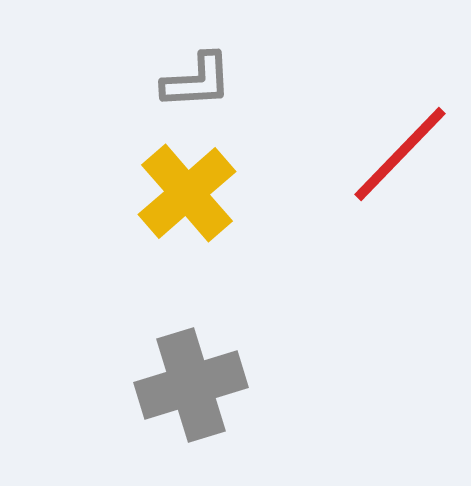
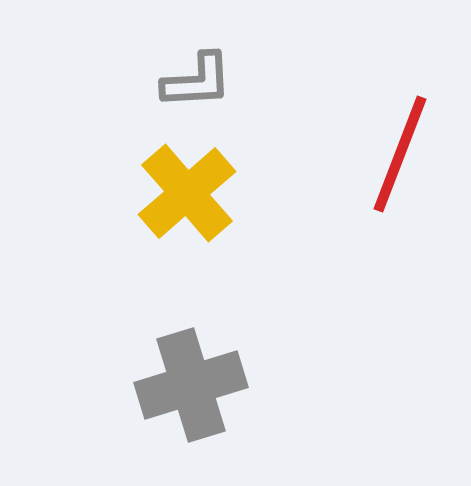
red line: rotated 23 degrees counterclockwise
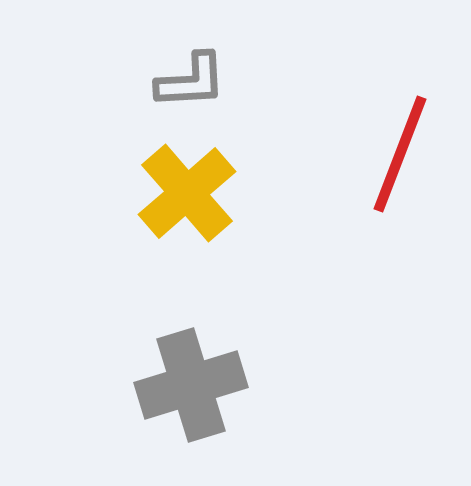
gray L-shape: moved 6 px left
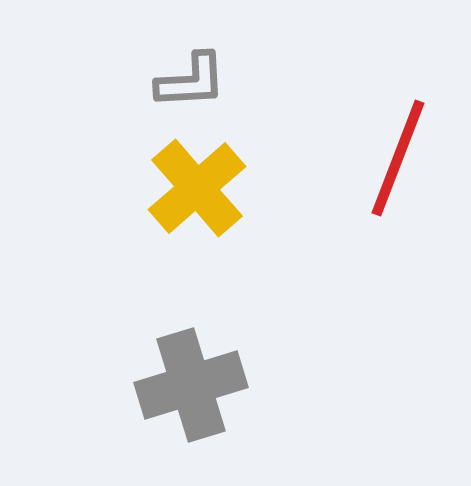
red line: moved 2 px left, 4 px down
yellow cross: moved 10 px right, 5 px up
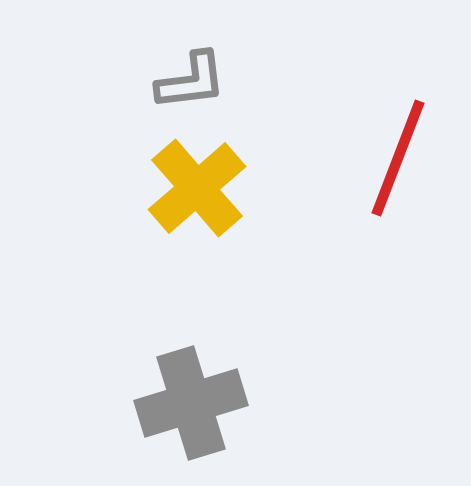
gray L-shape: rotated 4 degrees counterclockwise
gray cross: moved 18 px down
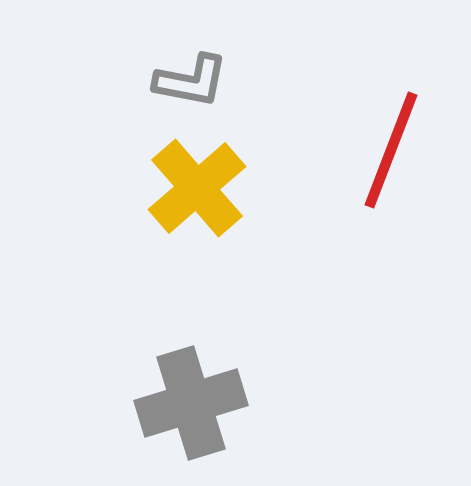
gray L-shape: rotated 18 degrees clockwise
red line: moved 7 px left, 8 px up
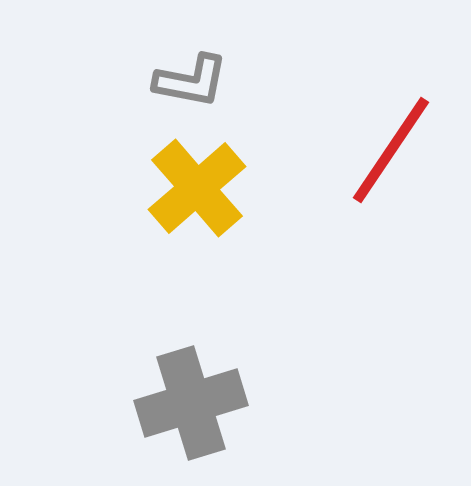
red line: rotated 13 degrees clockwise
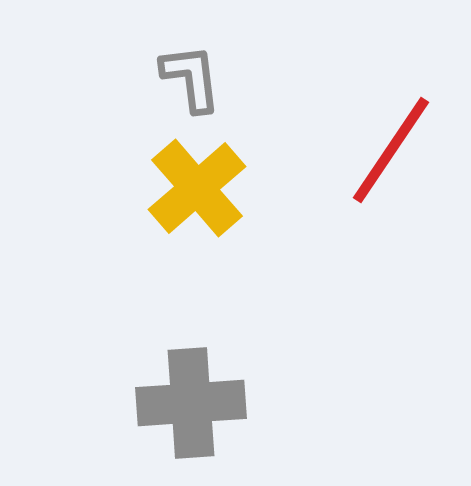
gray L-shape: moved 3 px up; rotated 108 degrees counterclockwise
gray cross: rotated 13 degrees clockwise
